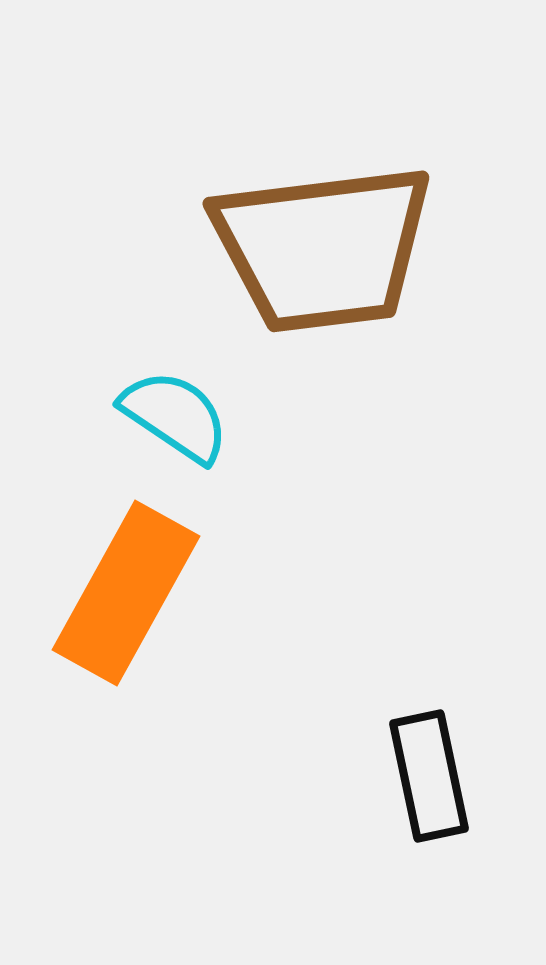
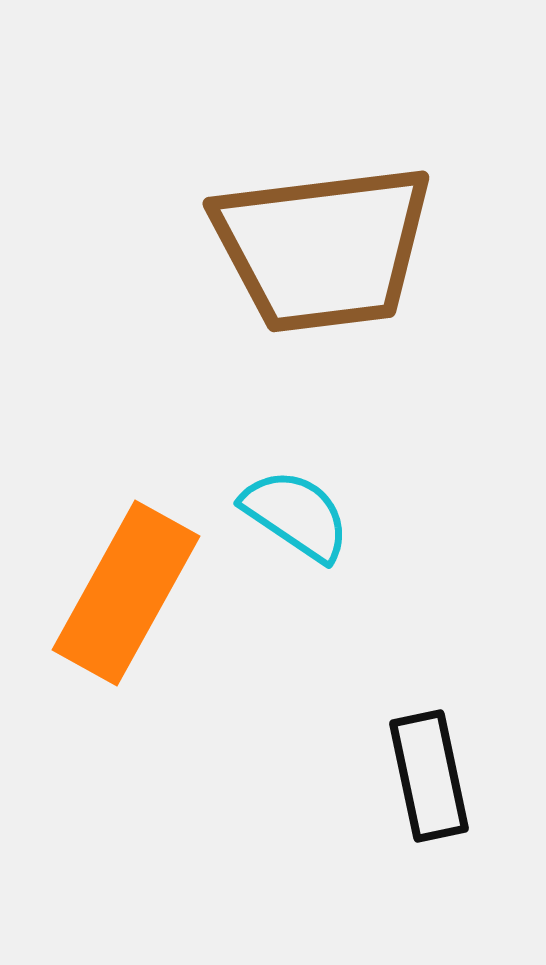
cyan semicircle: moved 121 px right, 99 px down
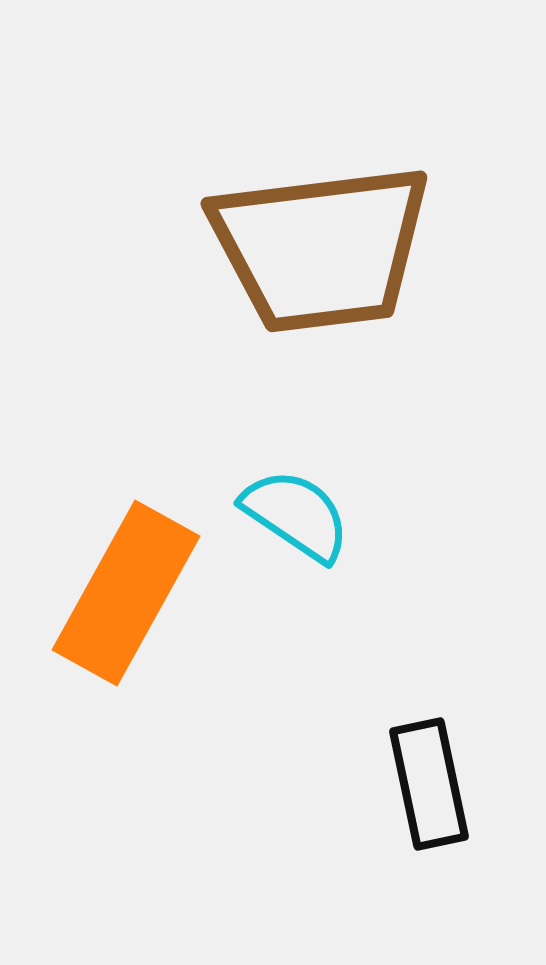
brown trapezoid: moved 2 px left
black rectangle: moved 8 px down
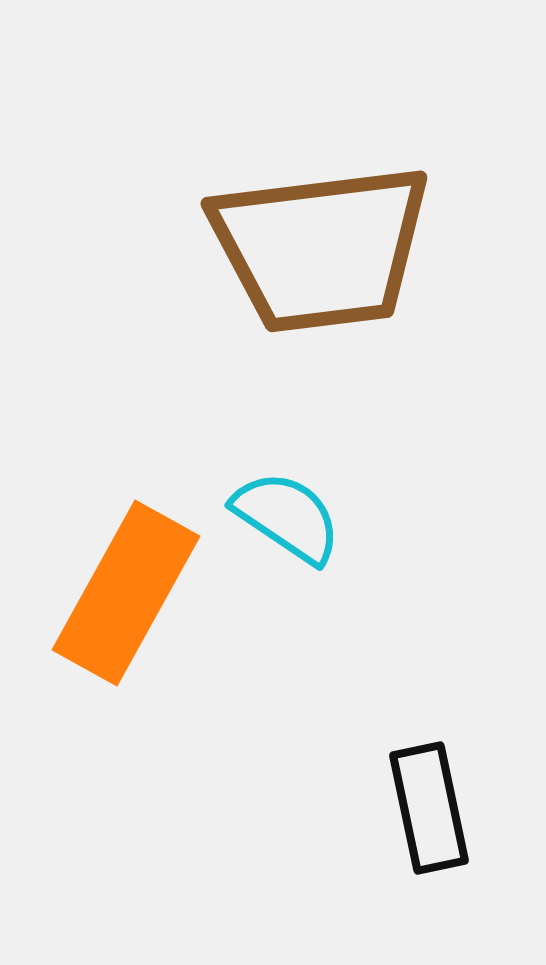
cyan semicircle: moved 9 px left, 2 px down
black rectangle: moved 24 px down
